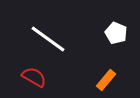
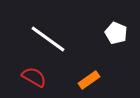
orange rectangle: moved 17 px left; rotated 15 degrees clockwise
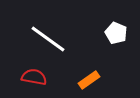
red semicircle: rotated 20 degrees counterclockwise
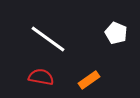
red semicircle: moved 7 px right
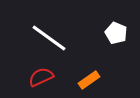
white line: moved 1 px right, 1 px up
red semicircle: rotated 35 degrees counterclockwise
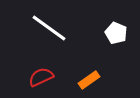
white line: moved 10 px up
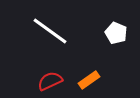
white line: moved 1 px right, 3 px down
red semicircle: moved 9 px right, 4 px down
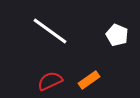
white pentagon: moved 1 px right, 2 px down
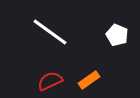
white line: moved 1 px down
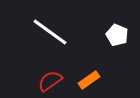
red semicircle: rotated 10 degrees counterclockwise
